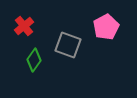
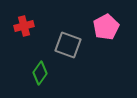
red cross: rotated 24 degrees clockwise
green diamond: moved 6 px right, 13 px down
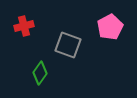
pink pentagon: moved 4 px right
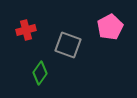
red cross: moved 2 px right, 4 px down
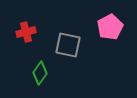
red cross: moved 2 px down
gray square: rotated 8 degrees counterclockwise
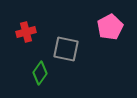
gray square: moved 2 px left, 4 px down
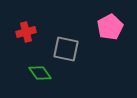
green diamond: rotated 70 degrees counterclockwise
